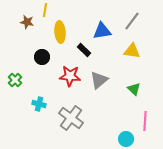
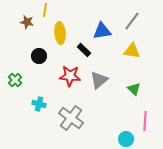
yellow ellipse: moved 1 px down
black circle: moved 3 px left, 1 px up
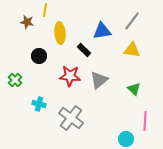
yellow triangle: moved 1 px up
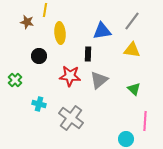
black rectangle: moved 4 px right, 4 px down; rotated 48 degrees clockwise
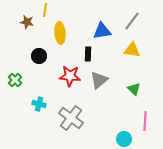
cyan circle: moved 2 px left
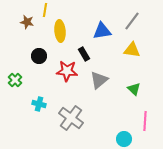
yellow ellipse: moved 2 px up
black rectangle: moved 4 px left; rotated 32 degrees counterclockwise
red star: moved 3 px left, 5 px up
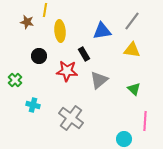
cyan cross: moved 6 px left, 1 px down
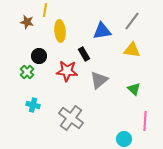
green cross: moved 12 px right, 8 px up
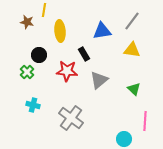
yellow line: moved 1 px left
black circle: moved 1 px up
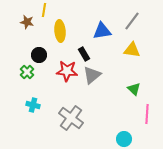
gray triangle: moved 7 px left, 5 px up
pink line: moved 2 px right, 7 px up
